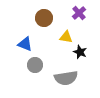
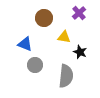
yellow triangle: moved 2 px left
gray semicircle: moved 2 px up; rotated 75 degrees counterclockwise
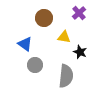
blue triangle: rotated 14 degrees clockwise
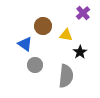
purple cross: moved 4 px right
brown circle: moved 1 px left, 8 px down
yellow triangle: moved 2 px right, 2 px up
black star: rotated 16 degrees clockwise
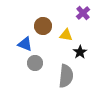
blue triangle: rotated 14 degrees counterclockwise
gray circle: moved 2 px up
